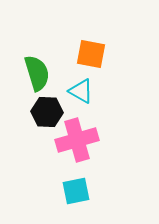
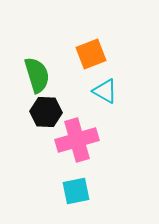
orange square: rotated 32 degrees counterclockwise
green semicircle: moved 2 px down
cyan triangle: moved 24 px right
black hexagon: moved 1 px left
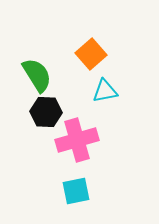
orange square: rotated 20 degrees counterclockwise
green semicircle: rotated 15 degrees counterclockwise
cyan triangle: rotated 40 degrees counterclockwise
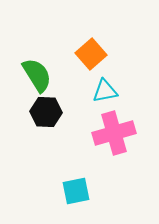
pink cross: moved 37 px right, 7 px up
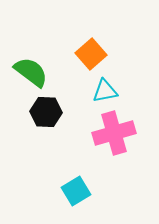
green semicircle: moved 6 px left, 3 px up; rotated 21 degrees counterclockwise
cyan square: rotated 20 degrees counterclockwise
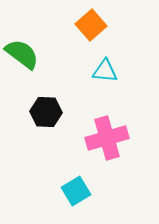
orange square: moved 29 px up
green semicircle: moved 9 px left, 18 px up
cyan triangle: moved 20 px up; rotated 16 degrees clockwise
pink cross: moved 7 px left, 5 px down
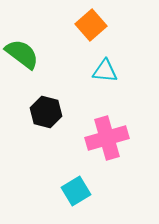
black hexagon: rotated 12 degrees clockwise
